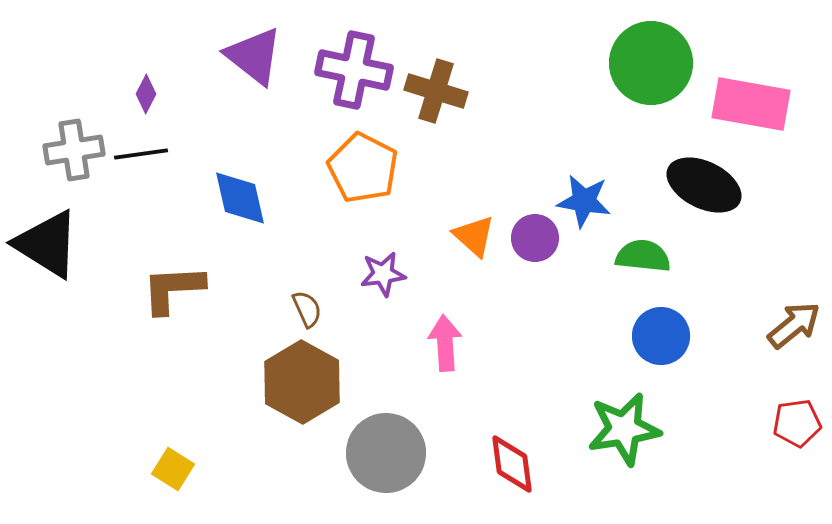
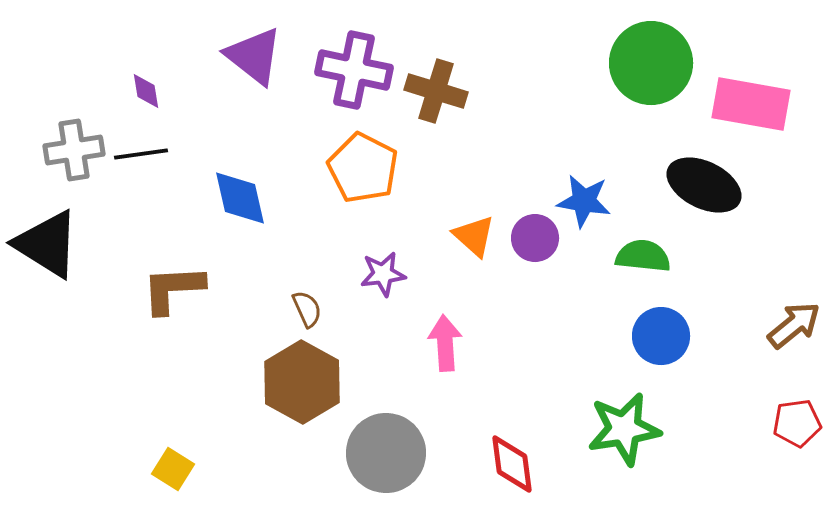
purple diamond: moved 3 px up; rotated 36 degrees counterclockwise
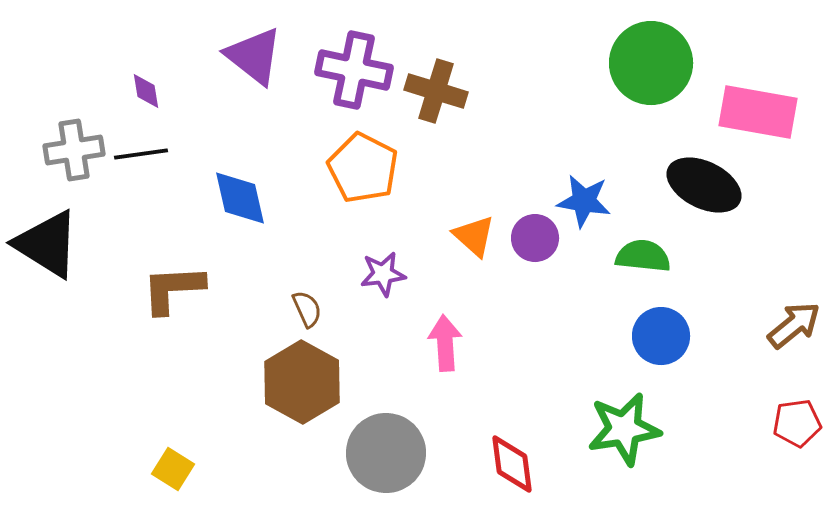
pink rectangle: moved 7 px right, 8 px down
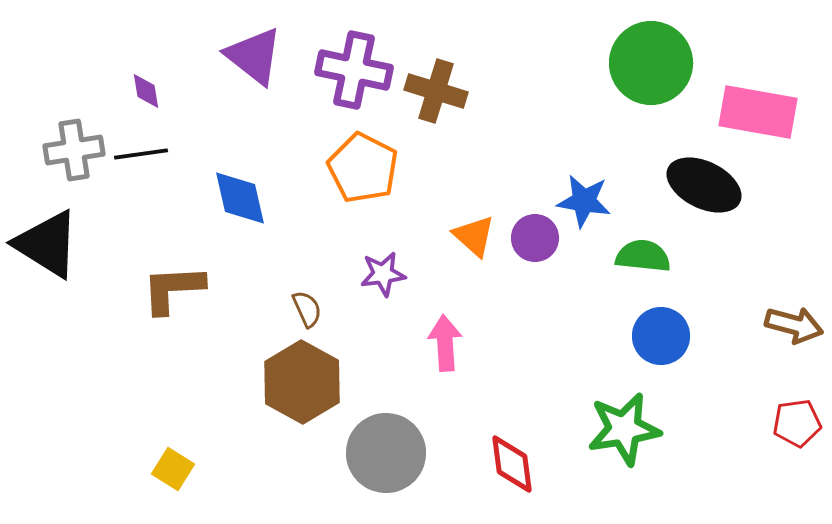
brown arrow: rotated 54 degrees clockwise
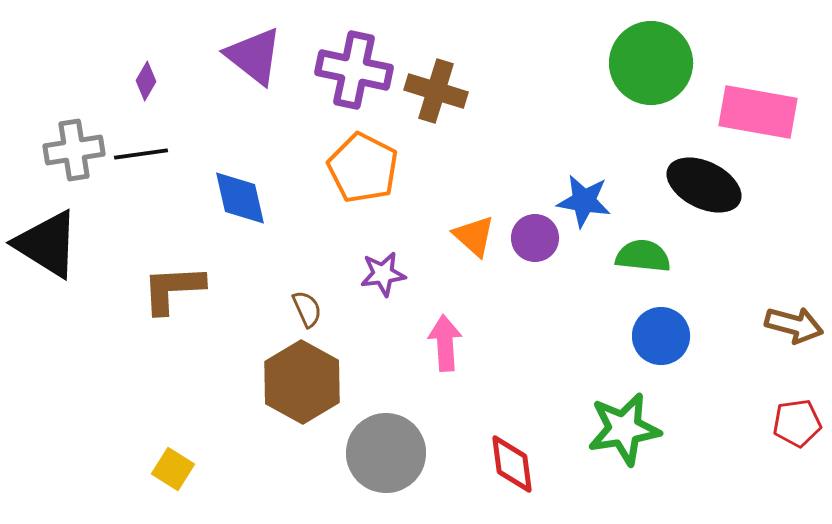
purple diamond: moved 10 px up; rotated 39 degrees clockwise
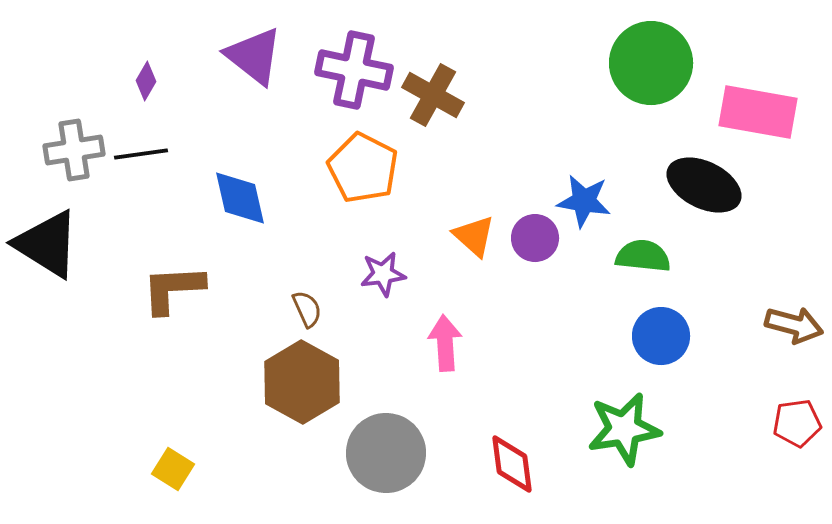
brown cross: moved 3 px left, 4 px down; rotated 12 degrees clockwise
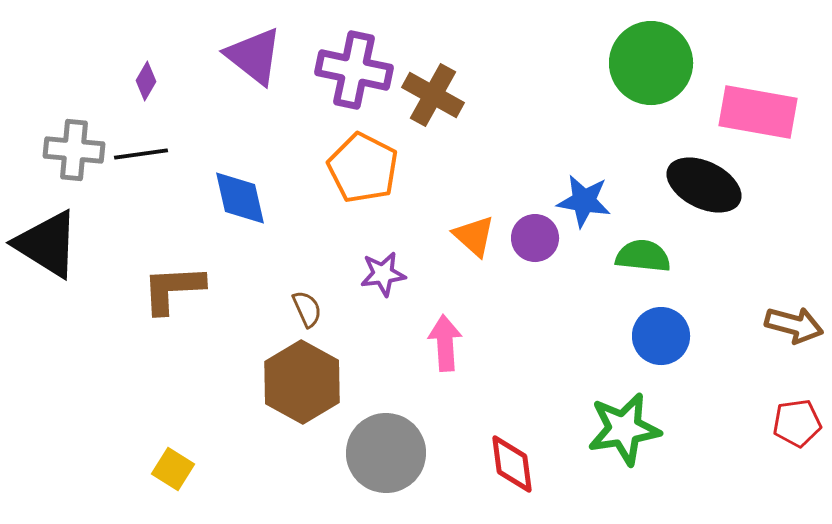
gray cross: rotated 14 degrees clockwise
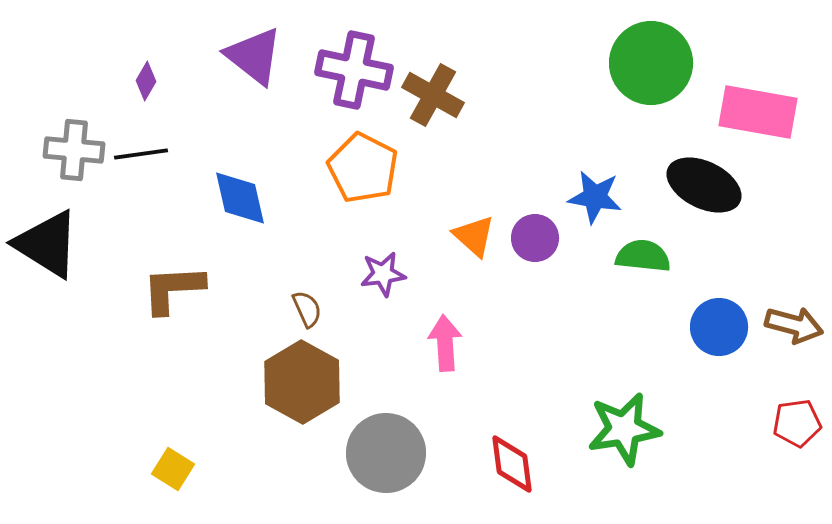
blue star: moved 11 px right, 4 px up
blue circle: moved 58 px right, 9 px up
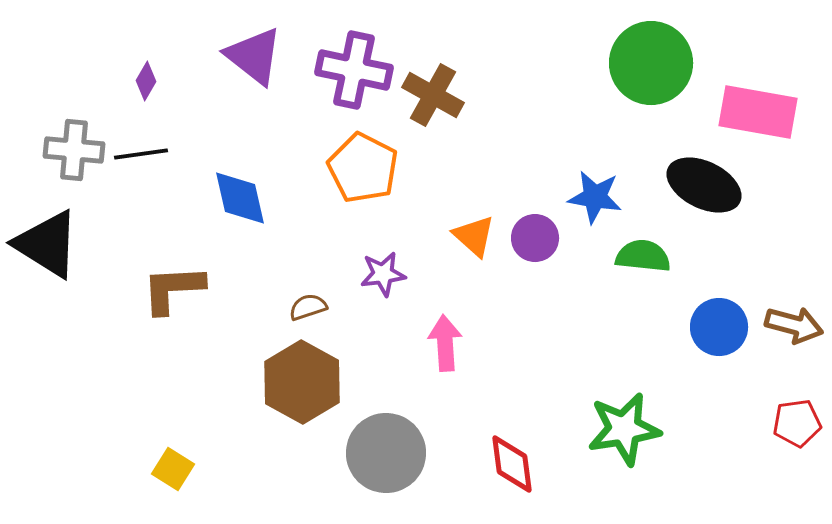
brown semicircle: moved 1 px right, 2 px up; rotated 84 degrees counterclockwise
